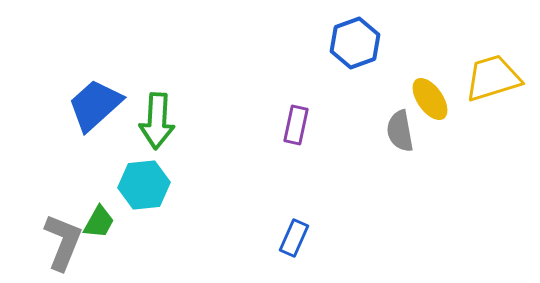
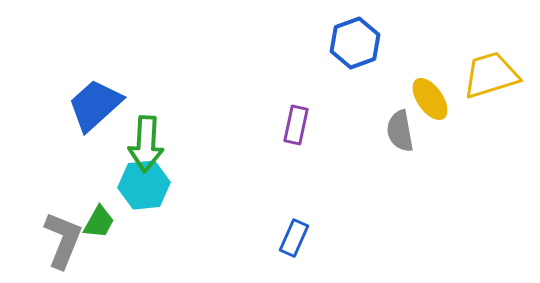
yellow trapezoid: moved 2 px left, 3 px up
green arrow: moved 11 px left, 23 px down
gray L-shape: moved 2 px up
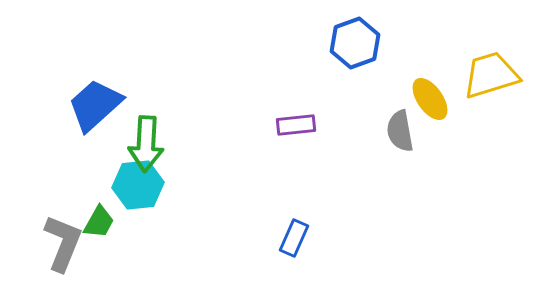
purple rectangle: rotated 72 degrees clockwise
cyan hexagon: moved 6 px left
gray L-shape: moved 3 px down
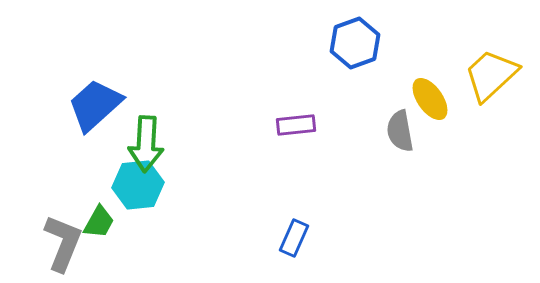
yellow trapezoid: rotated 26 degrees counterclockwise
